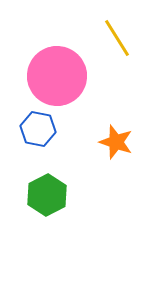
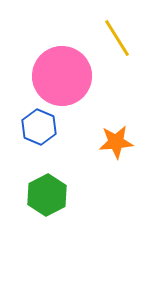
pink circle: moved 5 px right
blue hexagon: moved 1 px right, 2 px up; rotated 12 degrees clockwise
orange star: rotated 24 degrees counterclockwise
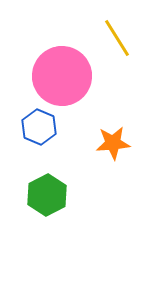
orange star: moved 3 px left, 1 px down
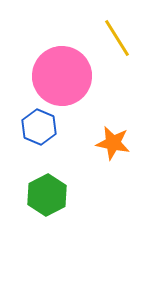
orange star: rotated 16 degrees clockwise
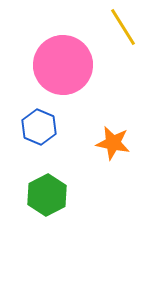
yellow line: moved 6 px right, 11 px up
pink circle: moved 1 px right, 11 px up
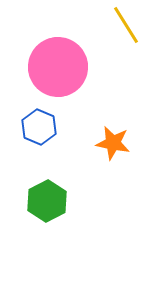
yellow line: moved 3 px right, 2 px up
pink circle: moved 5 px left, 2 px down
green hexagon: moved 6 px down
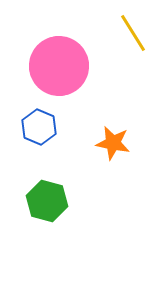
yellow line: moved 7 px right, 8 px down
pink circle: moved 1 px right, 1 px up
green hexagon: rotated 18 degrees counterclockwise
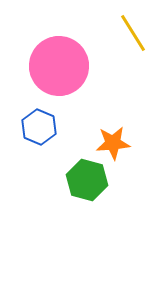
orange star: rotated 16 degrees counterclockwise
green hexagon: moved 40 px right, 21 px up
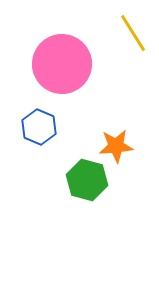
pink circle: moved 3 px right, 2 px up
orange star: moved 3 px right, 3 px down
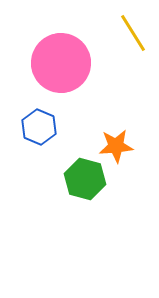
pink circle: moved 1 px left, 1 px up
green hexagon: moved 2 px left, 1 px up
